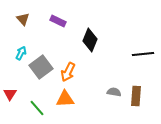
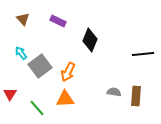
cyan arrow: rotated 64 degrees counterclockwise
gray square: moved 1 px left, 1 px up
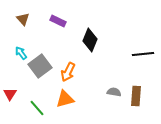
orange triangle: rotated 12 degrees counterclockwise
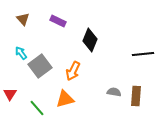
orange arrow: moved 5 px right, 1 px up
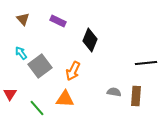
black line: moved 3 px right, 9 px down
orange triangle: rotated 18 degrees clockwise
